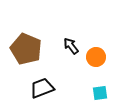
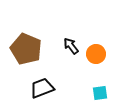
orange circle: moved 3 px up
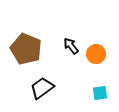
black trapezoid: rotated 15 degrees counterclockwise
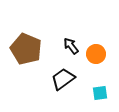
black trapezoid: moved 21 px right, 9 px up
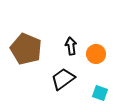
black arrow: rotated 30 degrees clockwise
cyan square: rotated 28 degrees clockwise
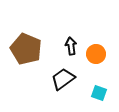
cyan square: moved 1 px left
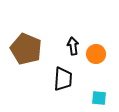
black arrow: moved 2 px right
black trapezoid: rotated 130 degrees clockwise
cyan square: moved 5 px down; rotated 14 degrees counterclockwise
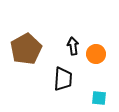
brown pentagon: rotated 20 degrees clockwise
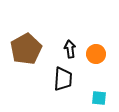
black arrow: moved 3 px left, 3 px down
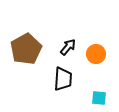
black arrow: moved 2 px left, 2 px up; rotated 48 degrees clockwise
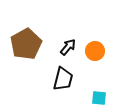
brown pentagon: moved 5 px up
orange circle: moved 1 px left, 3 px up
black trapezoid: rotated 10 degrees clockwise
